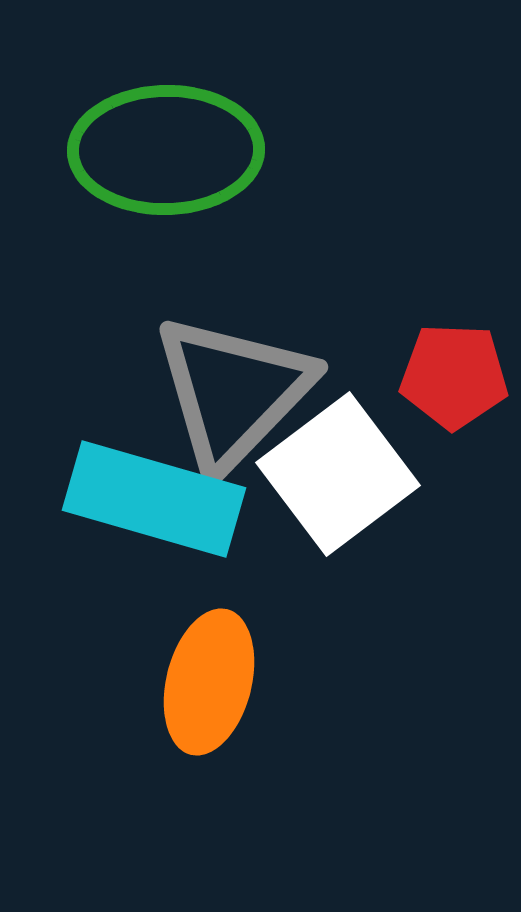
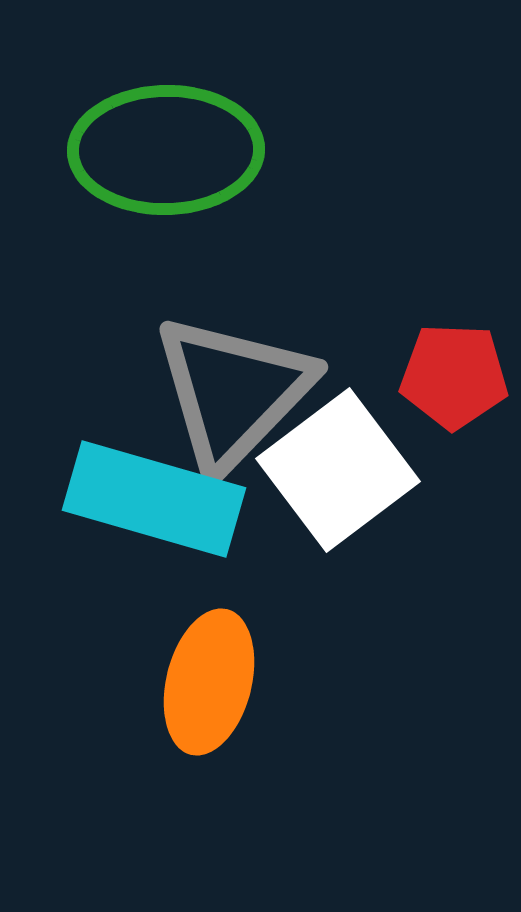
white square: moved 4 px up
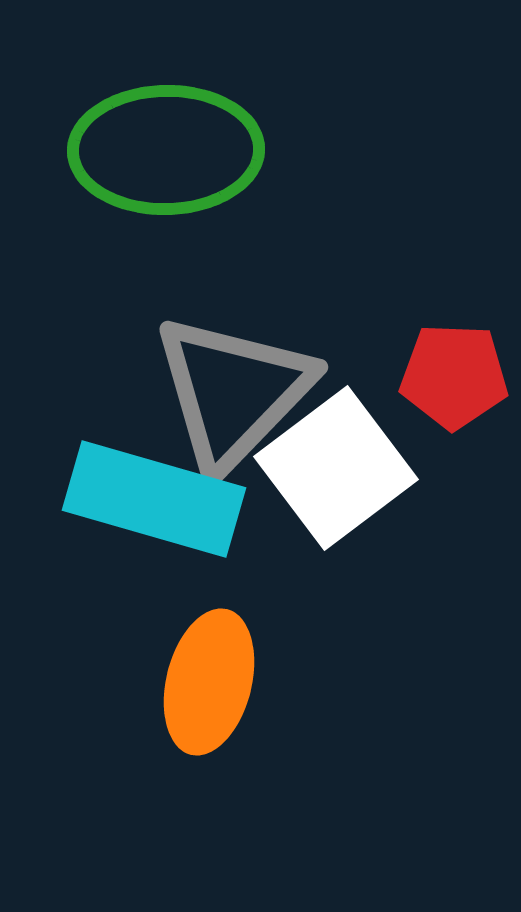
white square: moved 2 px left, 2 px up
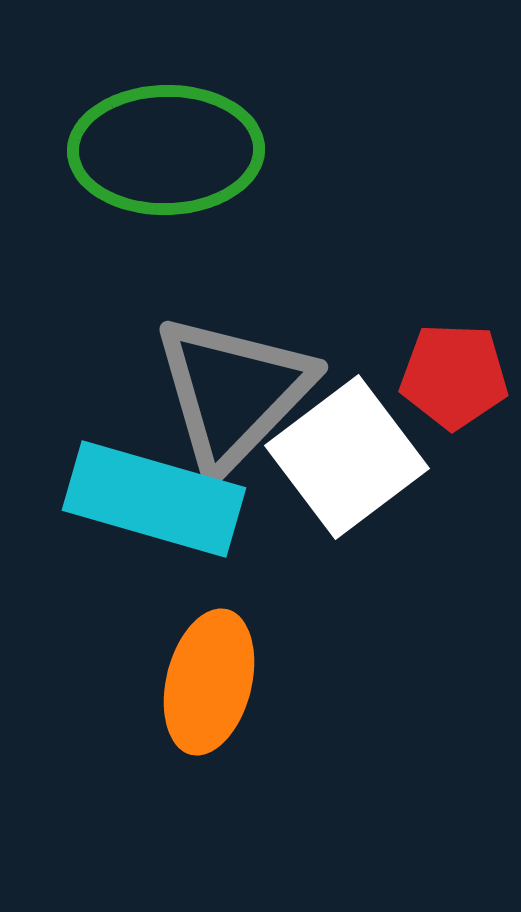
white square: moved 11 px right, 11 px up
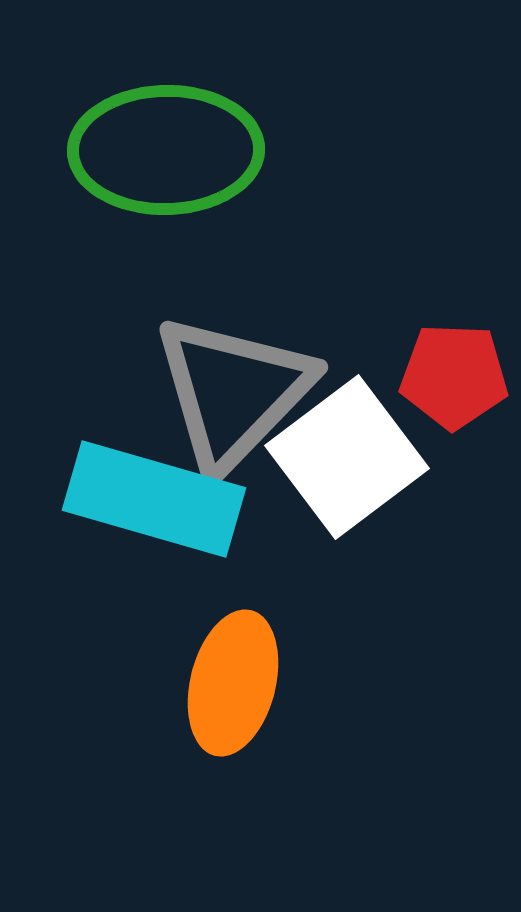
orange ellipse: moved 24 px right, 1 px down
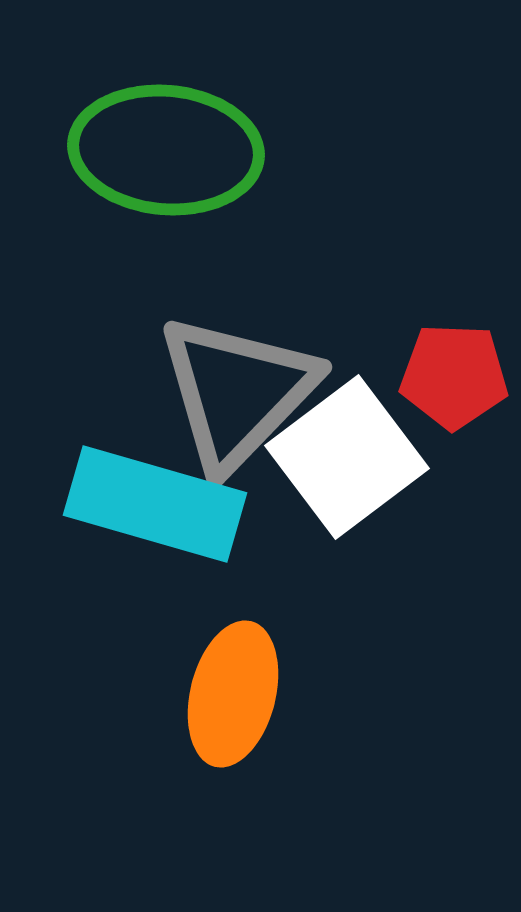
green ellipse: rotated 6 degrees clockwise
gray triangle: moved 4 px right
cyan rectangle: moved 1 px right, 5 px down
orange ellipse: moved 11 px down
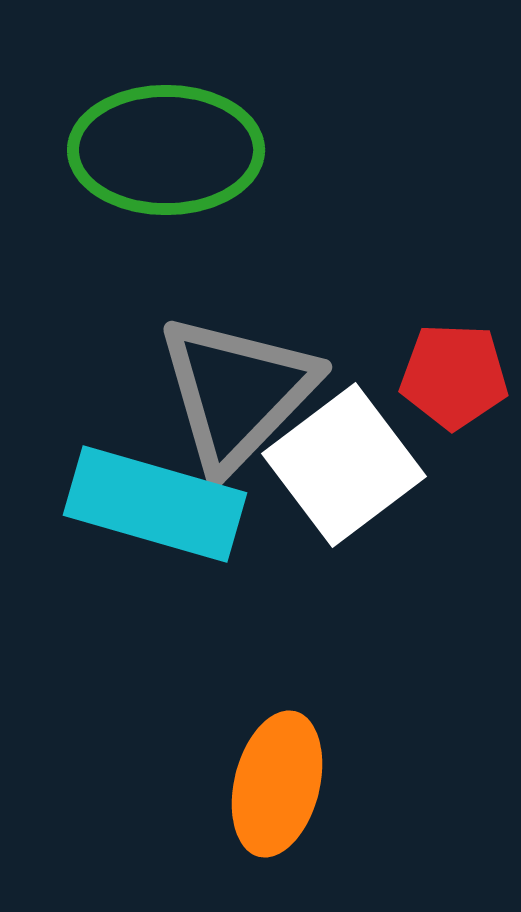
green ellipse: rotated 5 degrees counterclockwise
white square: moved 3 px left, 8 px down
orange ellipse: moved 44 px right, 90 px down
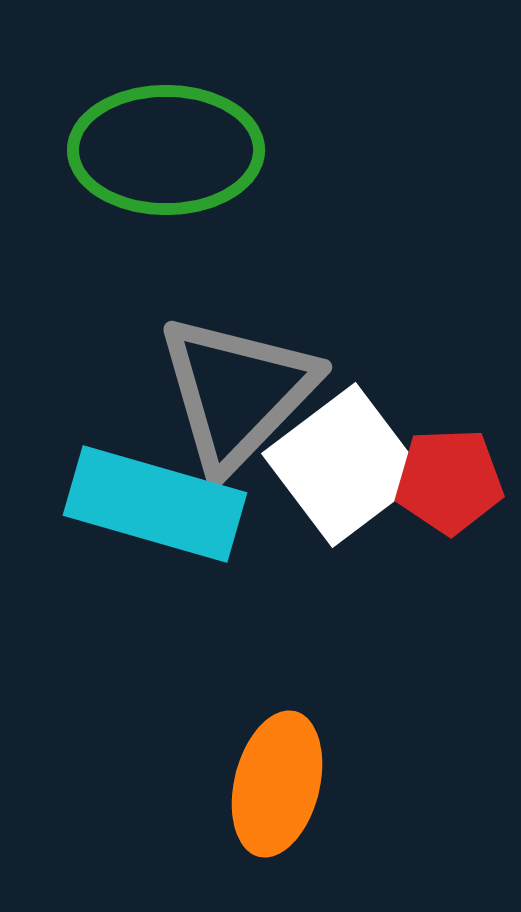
red pentagon: moved 5 px left, 105 px down; rotated 4 degrees counterclockwise
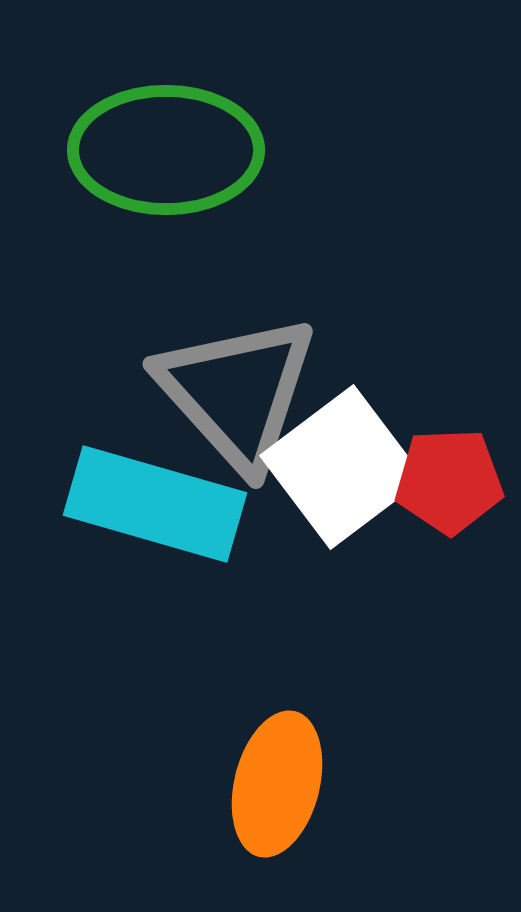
gray triangle: rotated 26 degrees counterclockwise
white square: moved 2 px left, 2 px down
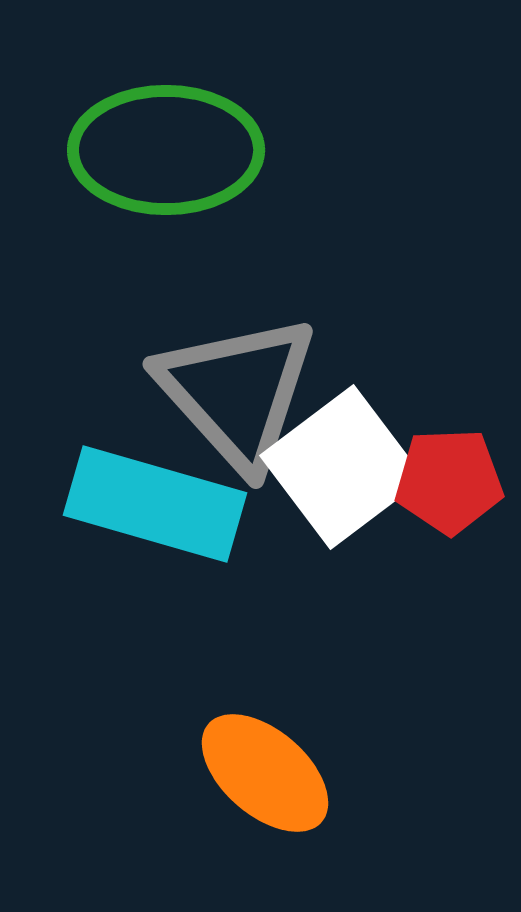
orange ellipse: moved 12 px left, 11 px up; rotated 63 degrees counterclockwise
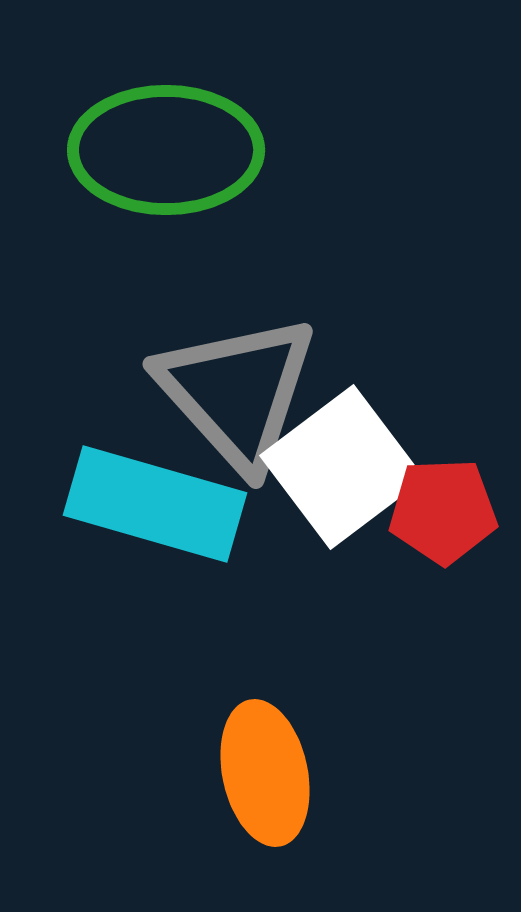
red pentagon: moved 6 px left, 30 px down
orange ellipse: rotated 37 degrees clockwise
